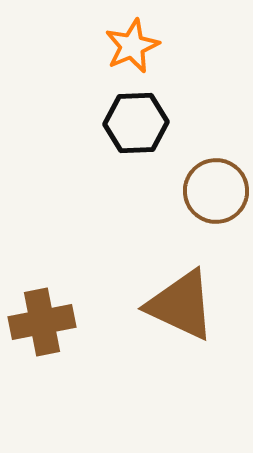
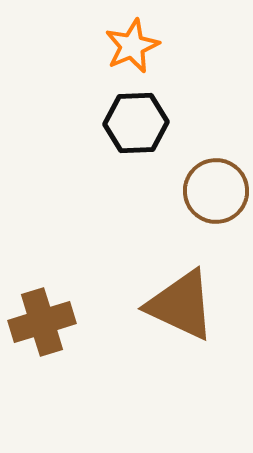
brown cross: rotated 6 degrees counterclockwise
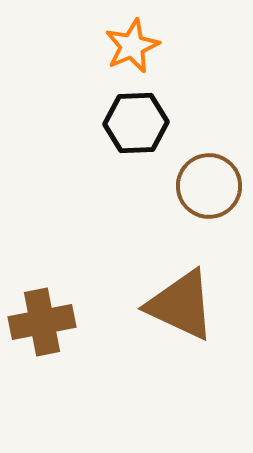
brown circle: moved 7 px left, 5 px up
brown cross: rotated 6 degrees clockwise
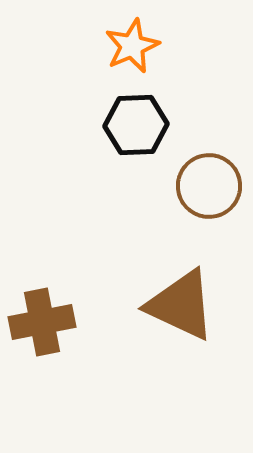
black hexagon: moved 2 px down
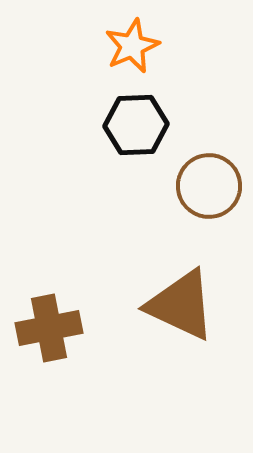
brown cross: moved 7 px right, 6 px down
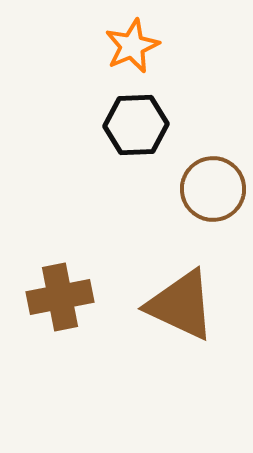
brown circle: moved 4 px right, 3 px down
brown cross: moved 11 px right, 31 px up
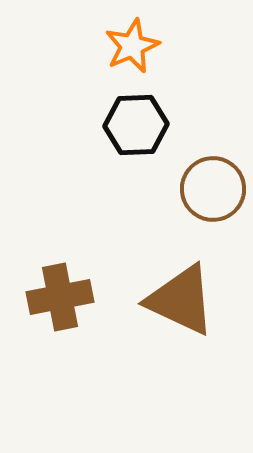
brown triangle: moved 5 px up
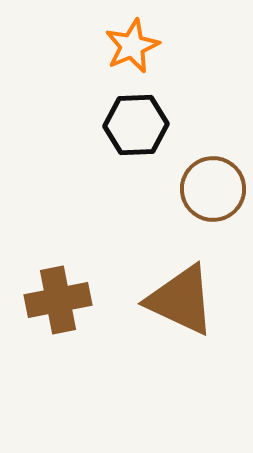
brown cross: moved 2 px left, 3 px down
